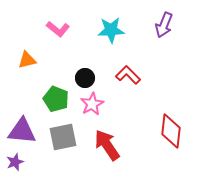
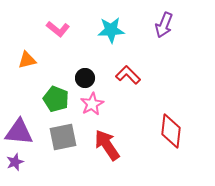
purple triangle: moved 3 px left, 1 px down
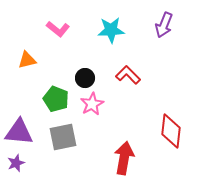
red arrow: moved 17 px right, 13 px down; rotated 44 degrees clockwise
purple star: moved 1 px right, 1 px down
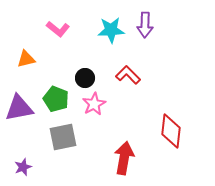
purple arrow: moved 19 px left; rotated 20 degrees counterclockwise
orange triangle: moved 1 px left, 1 px up
pink star: moved 2 px right
purple triangle: moved 24 px up; rotated 16 degrees counterclockwise
purple star: moved 7 px right, 4 px down
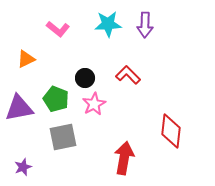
cyan star: moved 3 px left, 6 px up
orange triangle: rotated 12 degrees counterclockwise
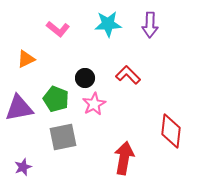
purple arrow: moved 5 px right
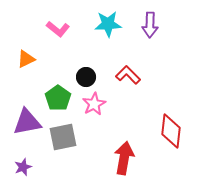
black circle: moved 1 px right, 1 px up
green pentagon: moved 2 px right, 1 px up; rotated 15 degrees clockwise
purple triangle: moved 8 px right, 14 px down
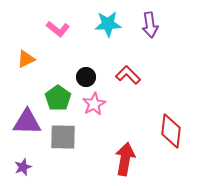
purple arrow: rotated 10 degrees counterclockwise
purple triangle: rotated 12 degrees clockwise
gray square: rotated 12 degrees clockwise
red arrow: moved 1 px right, 1 px down
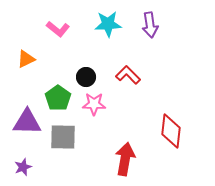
pink star: rotated 30 degrees clockwise
